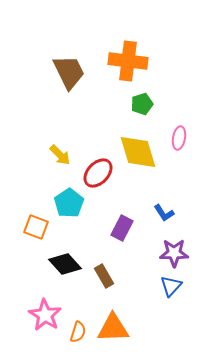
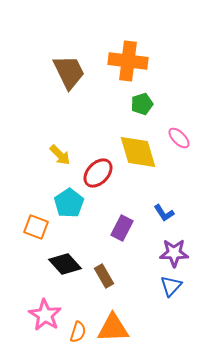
pink ellipse: rotated 55 degrees counterclockwise
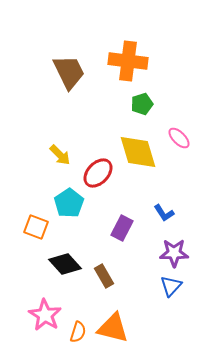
orange triangle: rotated 16 degrees clockwise
